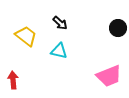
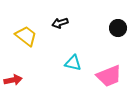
black arrow: rotated 119 degrees clockwise
cyan triangle: moved 14 px right, 12 px down
red arrow: rotated 84 degrees clockwise
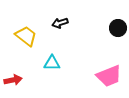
cyan triangle: moved 21 px left; rotated 12 degrees counterclockwise
